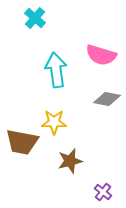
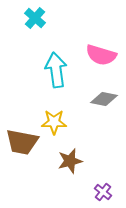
gray diamond: moved 3 px left
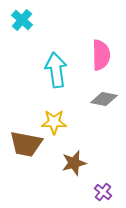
cyan cross: moved 13 px left, 2 px down
pink semicircle: rotated 108 degrees counterclockwise
brown trapezoid: moved 4 px right, 2 px down
brown star: moved 4 px right, 2 px down
